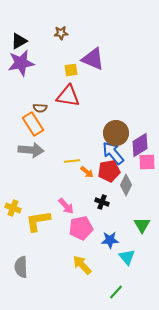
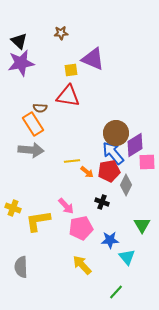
black triangle: rotated 48 degrees counterclockwise
purple diamond: moved 5 px left
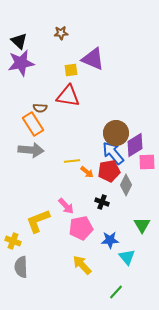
yellow cross: moved 33 px down
yellow L-shape: rotated 12 degrees counterclockwise
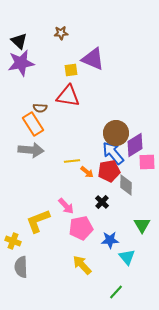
gray diamond: rotated 25 degrees counterclockwise
black cross: rotated 24 degrees clockwise
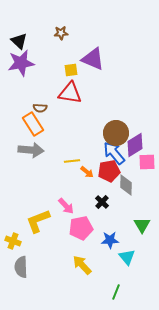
red triangle: moved 2 px right, 3 px up
blue arrow: moved 1 px right
green line: rotated 21 degrees counterclockwise
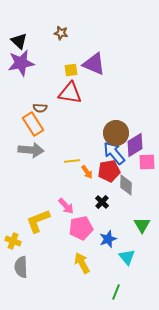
brown star: rotated 16 degrees clockwise
purple triangle: moved 1 px right, 5 px down
orange arrow: rotated 16 degrees clockwise
blue star: moved 2 px left, 1 px up; rotated 18 degrees counterclockwise
yellow arrow: moved 2 px up; rotated 15 degrees clockwise
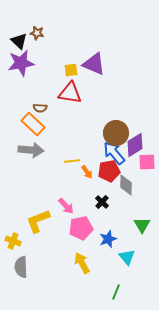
brown star: moved 24 px left
orange rectangle: rotated 15 degrees counterclockwise
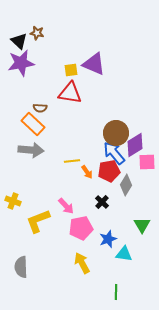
gray diamond: rotated 30 degrees clockwise
yellow cross: moved 40 px up
cyan triangle: moved 3 px left, 3 px up; rotated 42 degrees counterclockwise
green line: rotated 21 degrees counterclockwise
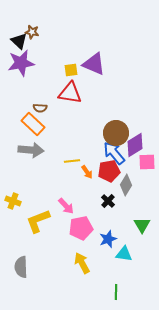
brown star: moved 5 px left, 1 px up
black cross: moved 6 px right, 1 px up
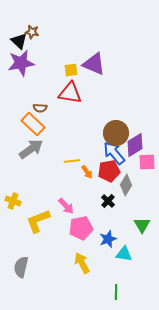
gray arrow: moved 1 px up; rotated 40 degrees counterclockwise
gray semicircle: rotated 15 degrees clockwise
